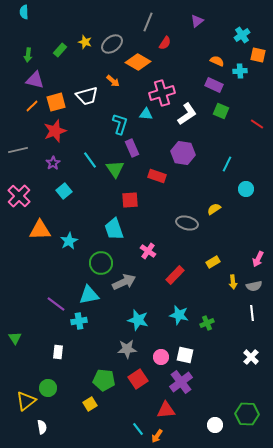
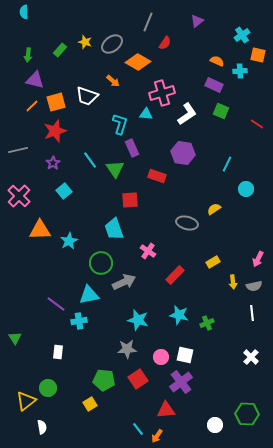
white trapezoid at (87, 96): rotated 35 degrees clockwise
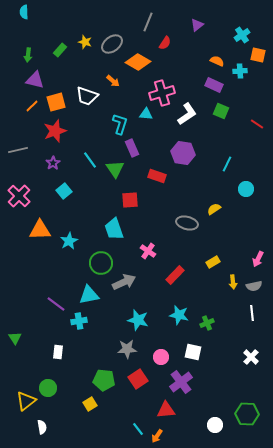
purple triangle at (197, 21): moved 4 px down
white square at (185, 355): moved 8 px right, 3 px up
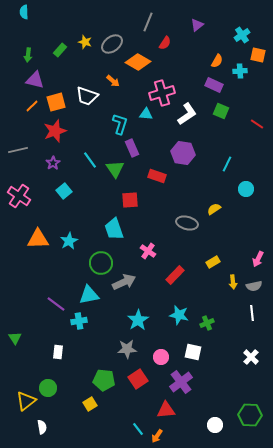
orange semicircle at (217, 61): rotated 96 degrees clockwise
pink cross at (19, 196): rotated 10 degrees counterclockwise
orange triangle at (40, 230): moved 2 px left, 9 px down
cyan star at (138, 320): rotated 25 degrees clockwise
green hexagon at (247, 414): moved 3 px right, 1 px down
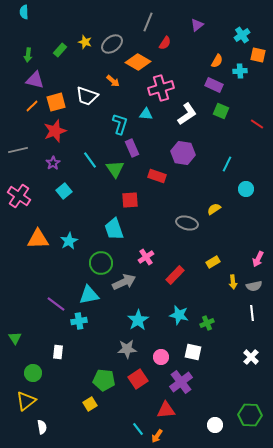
pink cross at (162, 93): moved 1 px left, 5 px up
pink cross at (148, 251): moved 2 px left, 6 px down; rotated 21 degrees clockwise
green circle at (48, 388): moved 15 px left, 15 px up
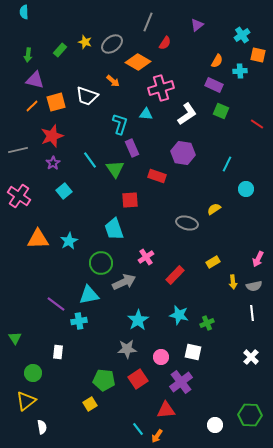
red star at (55, 131): moved 3 px left, 5 px down
